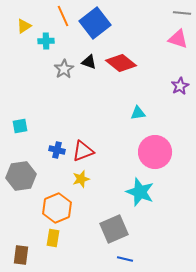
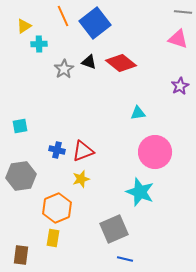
gray line: moved 1 px right, 1 px up
cyan cross: moved 7 px left, 3 px down
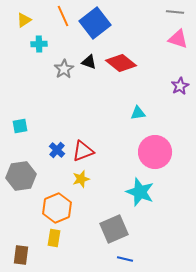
gray line: moved 8 px left
yellow triangle: moved 6 px up
blue cross: rotated 28 degrees clockwise
yellow rectangle: moved 1 px right
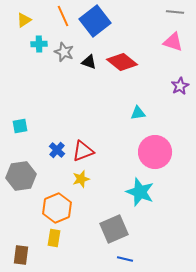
blue square: moved 2 px up
pink triangle: moved 5 px left, 3 px down
red diamond: moved 1 px right, 1 px up
gray star: moved 17 px up; rotated 18 degrees counterclockwise
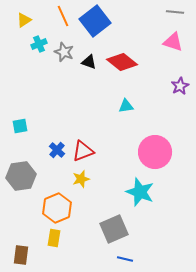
cyan cross: rotated 21 degrees counterclockwise
cyan triangle: moved 12 px left, 7 px up
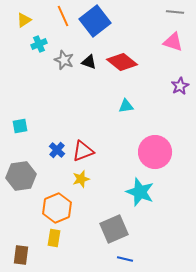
gray star: moved 8 px down
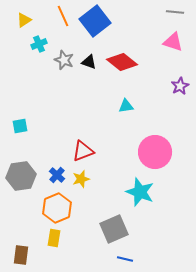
blue cross: moved 25 px down
